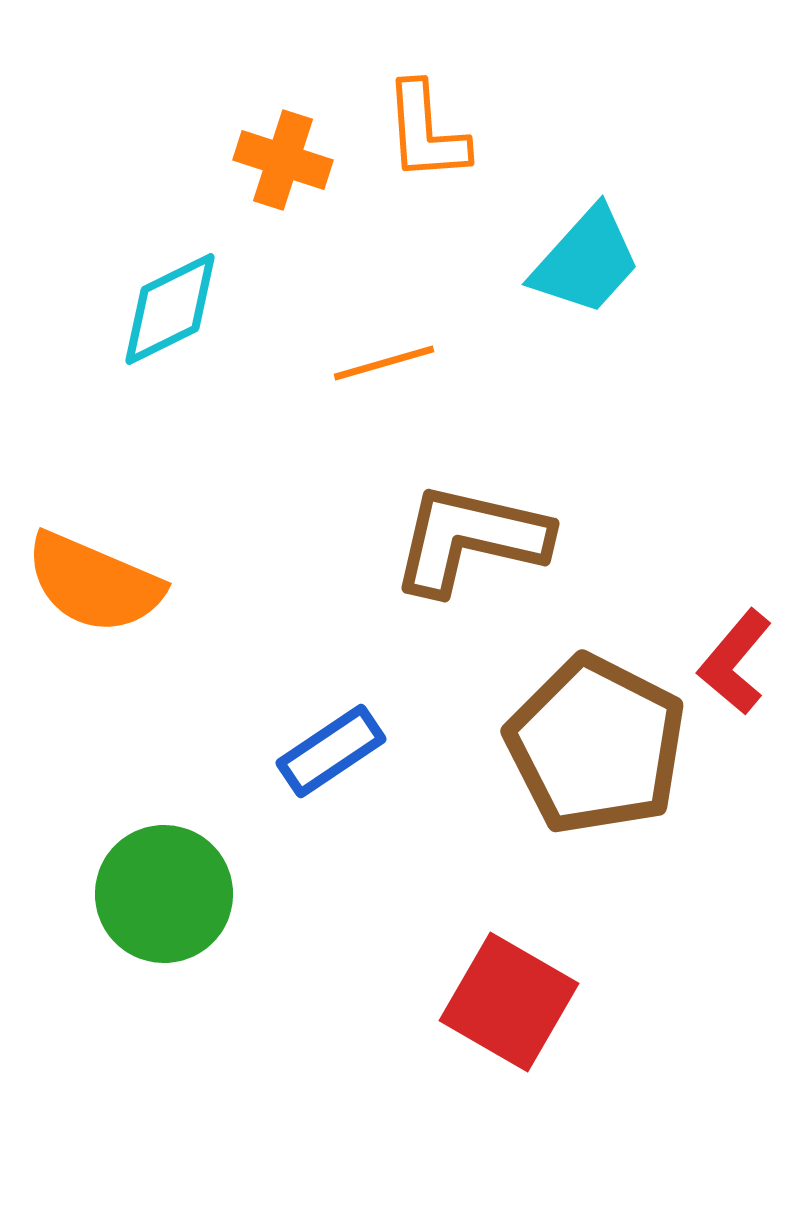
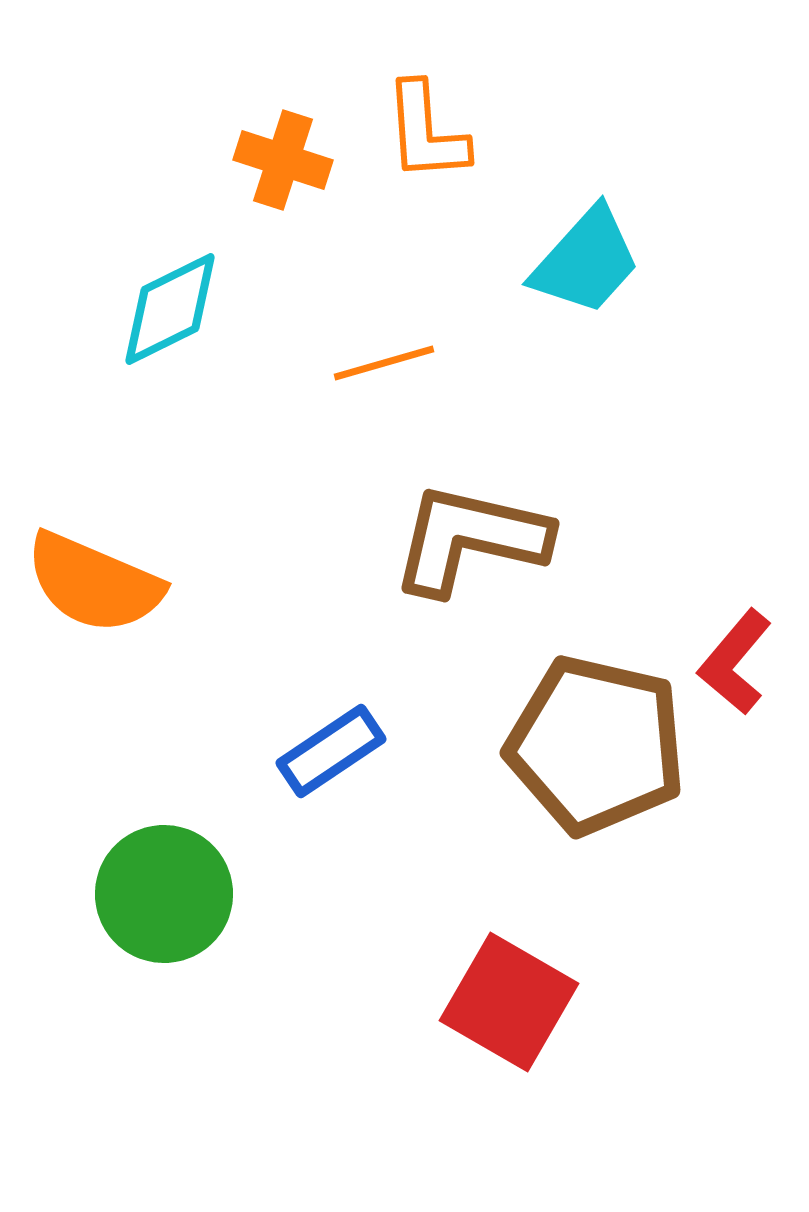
brown pentagon: rotated 14 degrees counterclockwise
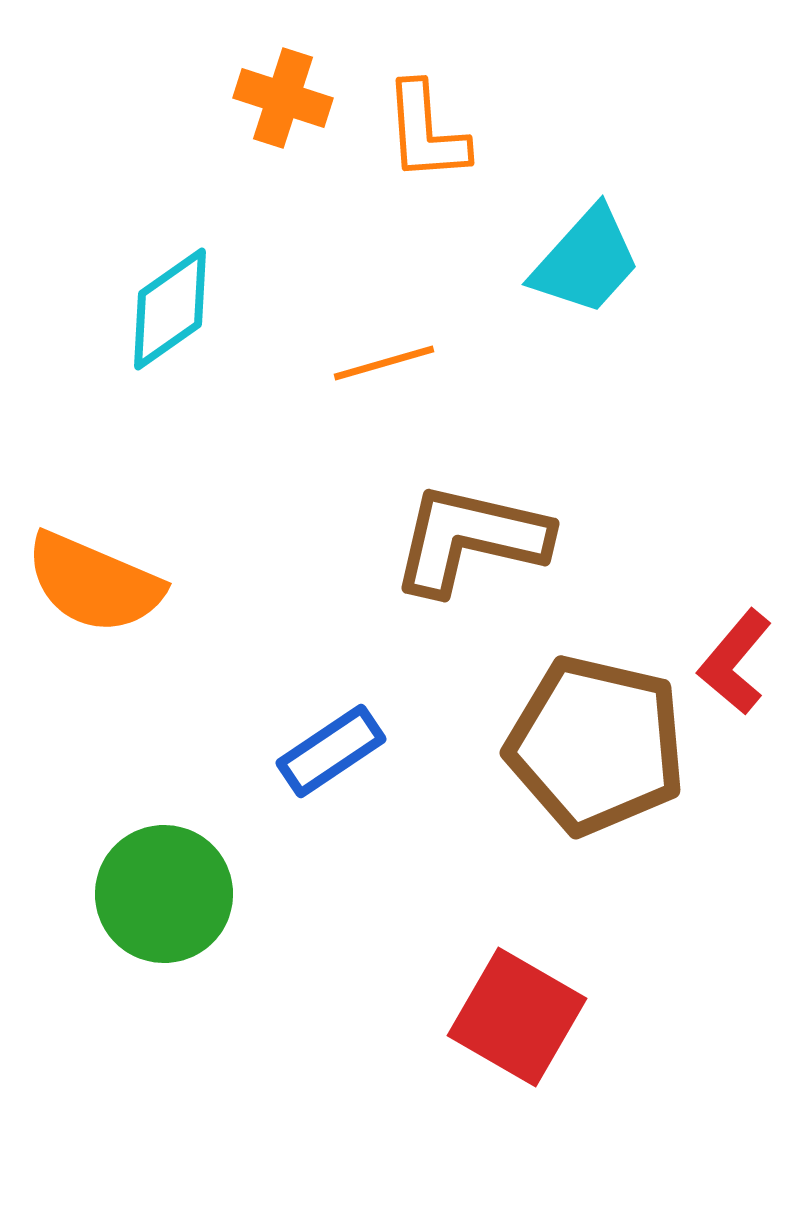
orange cross: moved 62 px up
cyan diamond: rotated 9 degrees counterclockwise
red square: moved 8 px right, 15 px down
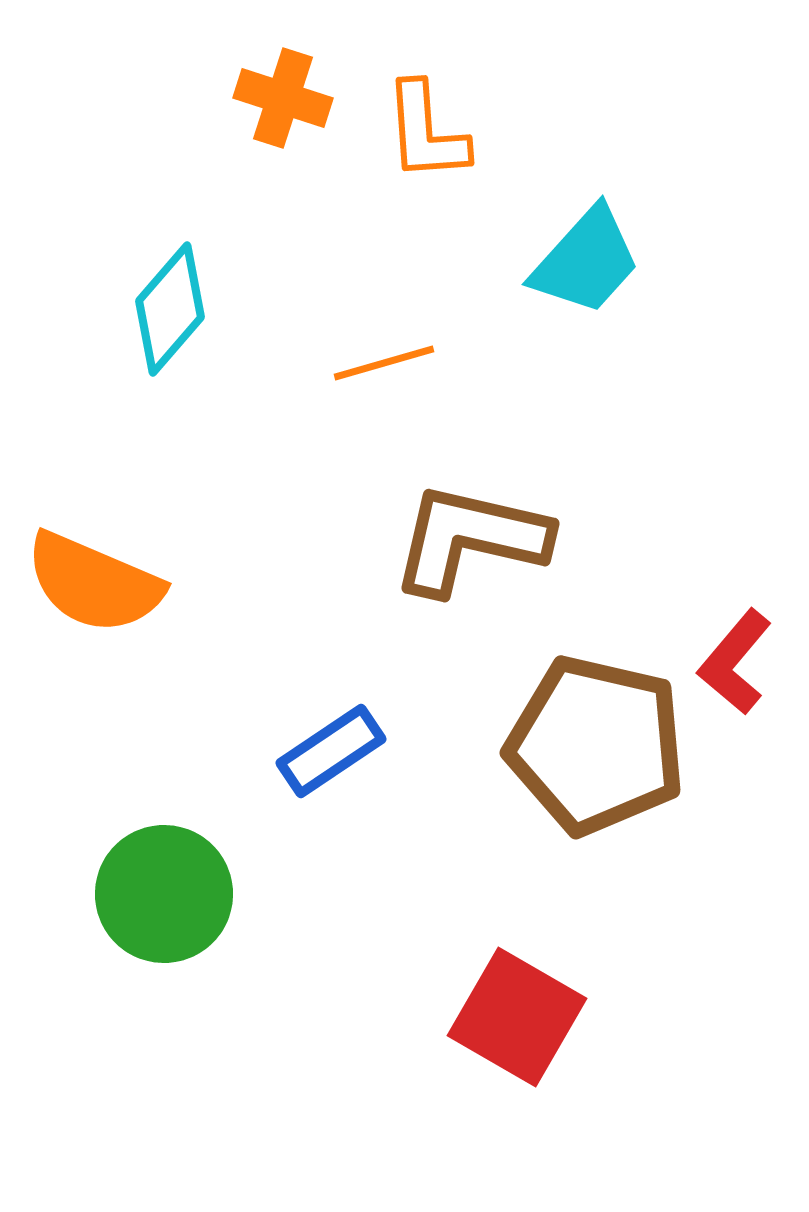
cyan diamond: rotated 14 degrees counterclockwise
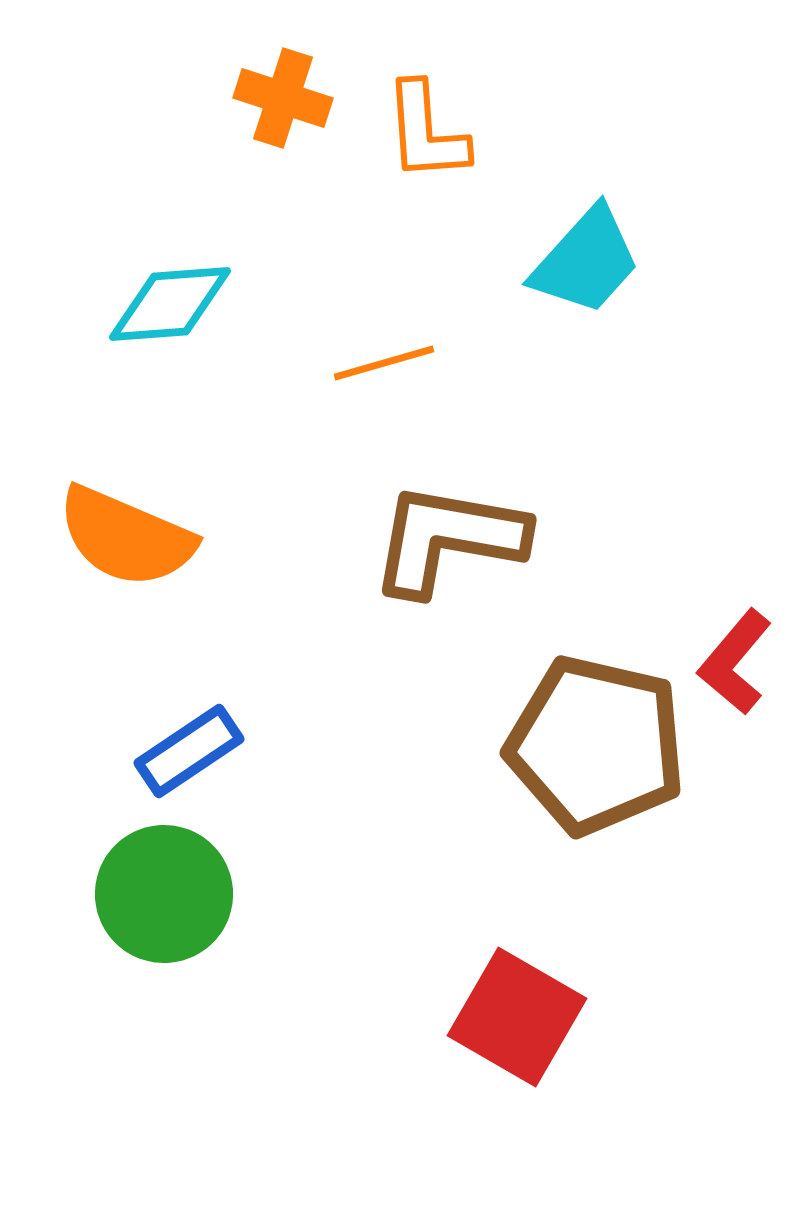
cyan diamond: moved 5 px up; rotated 45 degrees clockwise
brown L-shape: moved 22 px left; rotated 3 degrees counterclockwise
orange semicircle: moved 32 px right, 46 px up
blue rectangle: moved 142 px left
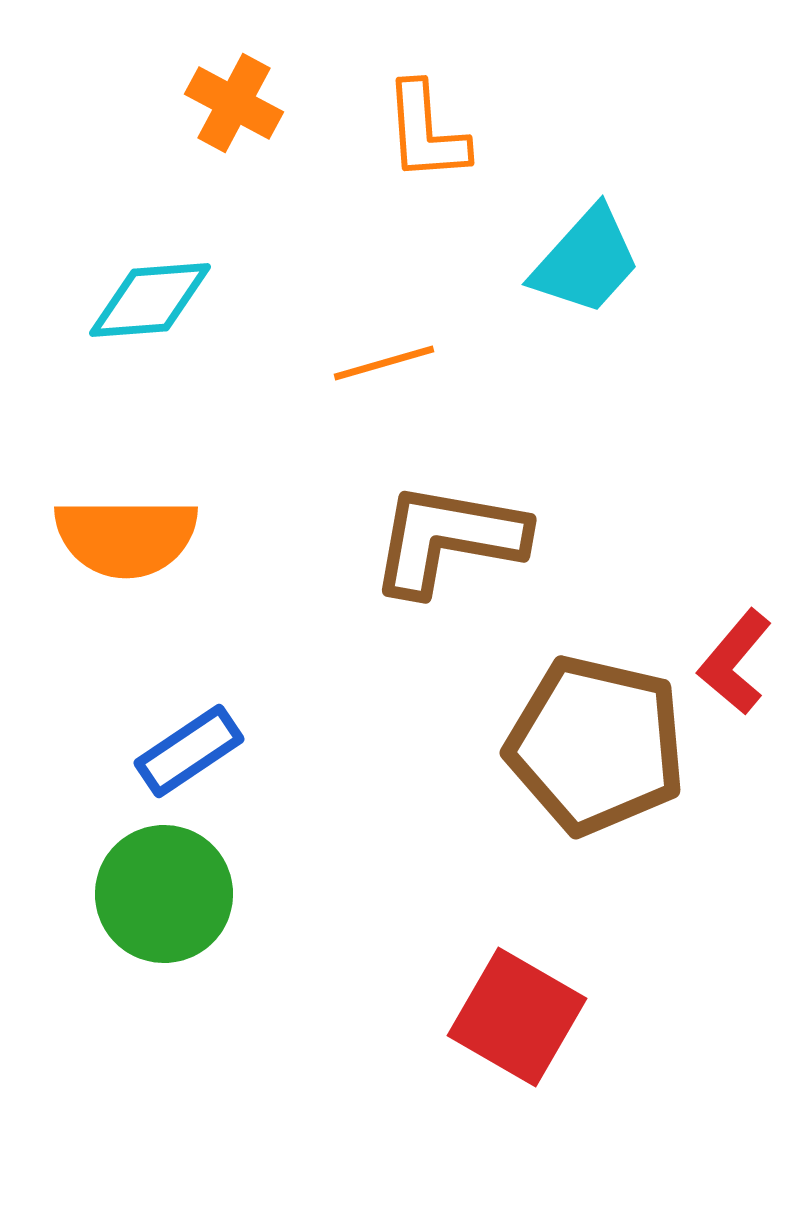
orange cross: moved 49 px left, 5 px down; rotated 10 degrees clockwise
cyan diamond: moved 20 px left, 4 px up
orange semicircle: rotated 23 degrees counterclockwise
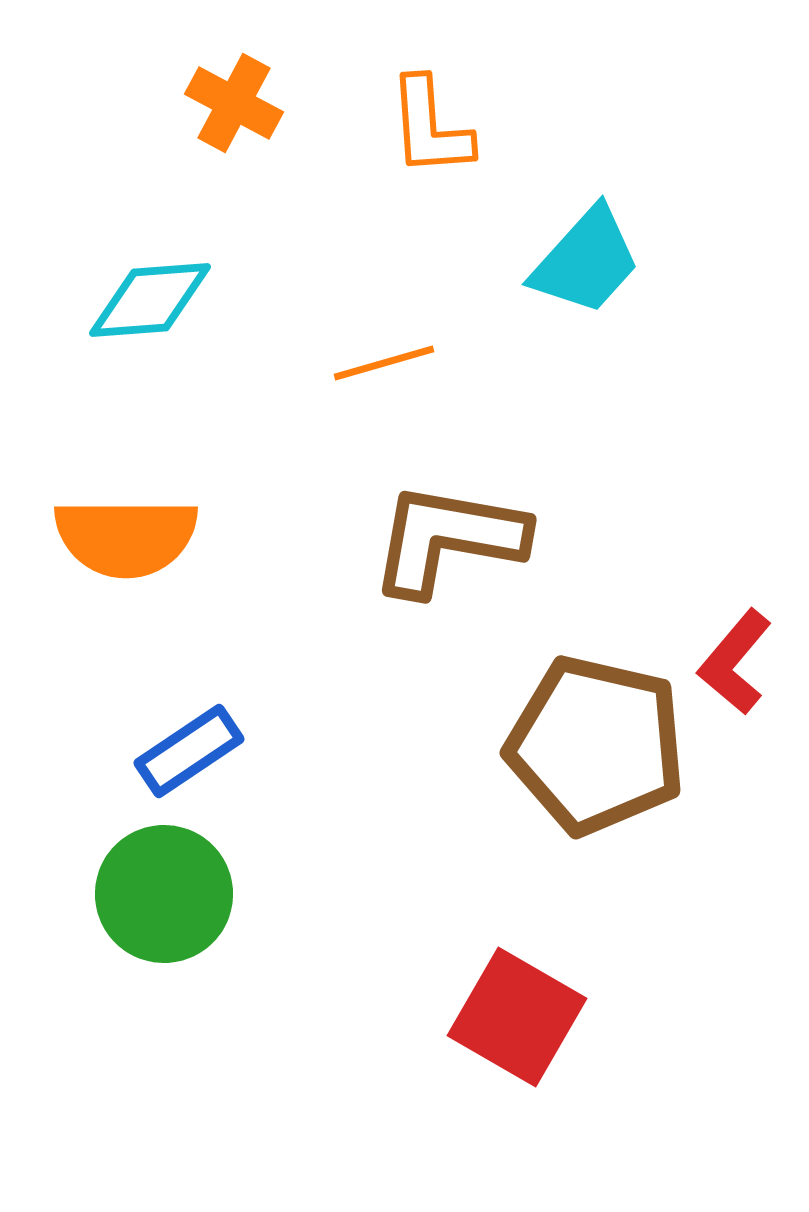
orange L-shape: moved 4 px right, 5 px up
